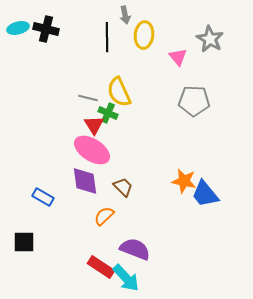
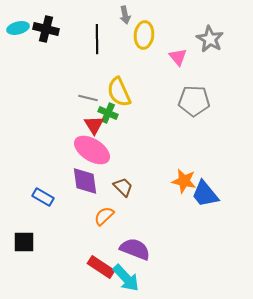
black line: moved 10 px left, 2 px down
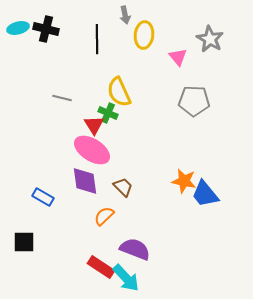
gray line: moved 26 px left
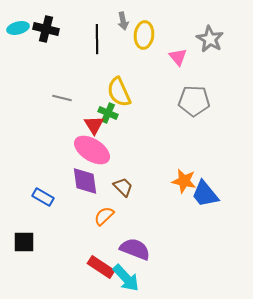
gray arrow: moved 2 px left, 6 px down
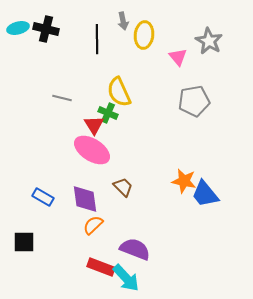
gray star: moved 1 px left, 2 px down
gray pentagon: rotated 12 degrees counterclockwise
purple diamond: moved 18 px down
orange semicircle: moved 11 px left, 9 px down
red rectangle: rotated 12 degrees counterclockwise
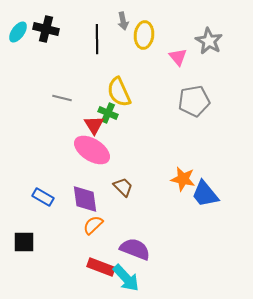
cyan ellipse: moved 4 px down; rotated 40 degrees counterclockwise
orange star: moved 1 px left, 2 px up
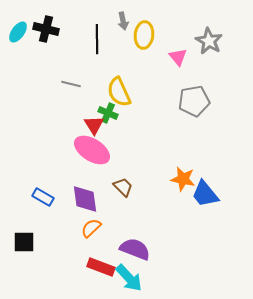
gray line: moved 9 px right, 14 px up
orange semicircle: moved 2 px left, 3 px down
cyan arrow: moved 3 px right
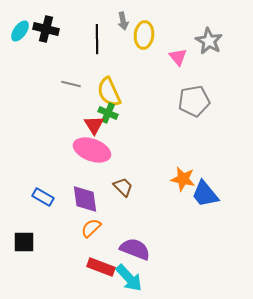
cyan ellipse: moved 2 px right, 1 px up
yellow semicircle: moved 10 px left
pink ellipse: rotated 12 degrees counterclockwise
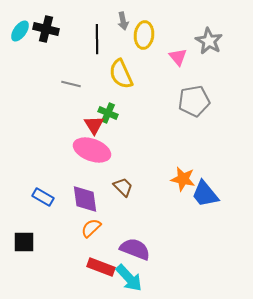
yellow semicircle: moved 12 px right, 18 px up
